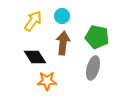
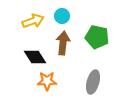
yellow arrow: rotated 35 degrees clockwise
gray ellipse: moved 14 px down
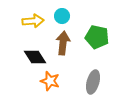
yellow arrow: rotated 15 degrees clockwise
orange star: moved 3 px right; rotated 18 degrees clockwise
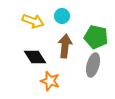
yellow arrow: rotated 25 degrees clockwise
green pentagon: moved 1 px left
brown arrow: moved 2 px right, 3 px down
gray ellipse: moved 17 px up
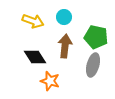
cyan circle: moved 2 px right, 1 px down
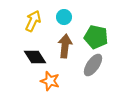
yellow arrow: rotated 85 degrees counterclockwise
gray ellipse: rotated 20 degrees clockwise
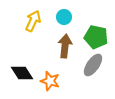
black diamond: moved 13 px left, 16 px down
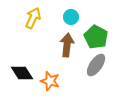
cyan circle: moved 7 px right
yellow arrow: moved 3 px up
green pentagon: rotated 15 degrees clockwise
brown arrow: moved 2 px right, 1 px up
gray ellipse: moved 3 px right
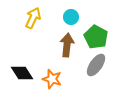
orange star: moved 2 px right, 2 px up
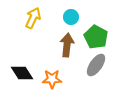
orange star: rotated 18 degrees counterclockwise
